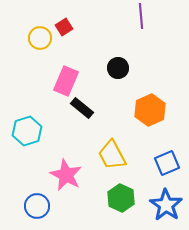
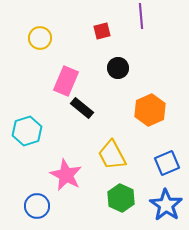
red square: moved 38 px right, 4 px down; rotated 18 degrees clockwise
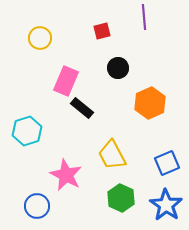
purple line: moved 3 px right, 1 px down
orange hexagon: moved 7 px up
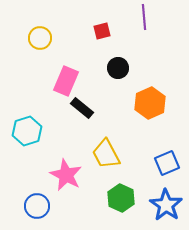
yellow trapezoid: moved 6 px left, 1 px up
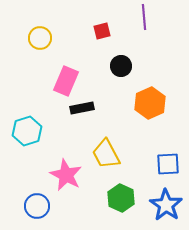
black circle: moved 3 px right, 2 px up
black rectangle: rotated 50 degrees counterclockwise
blue square: moved 1 px right, 1 px down; rotated 20 degrees clockwise
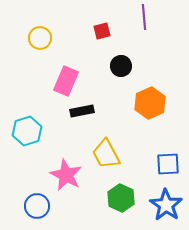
black rectangle: moved 3 px down
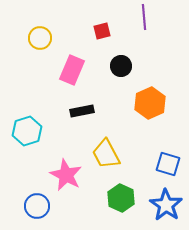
pink rectangle: moved 6 px right, 11 px up
blue square: rotated 20 degrees clockwise
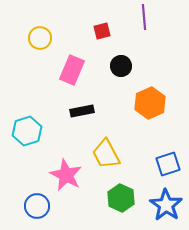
blue square: rotated 35 degrees counterclockwise
